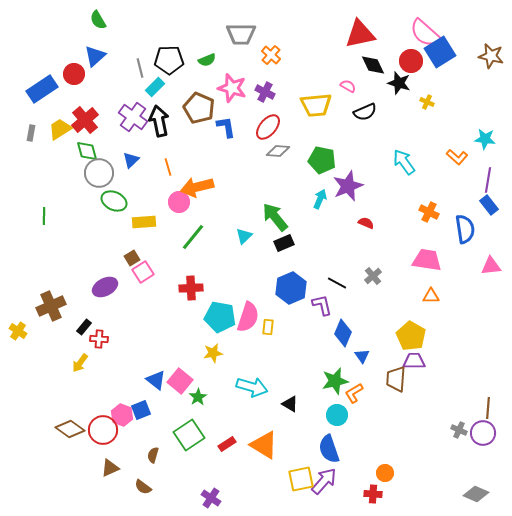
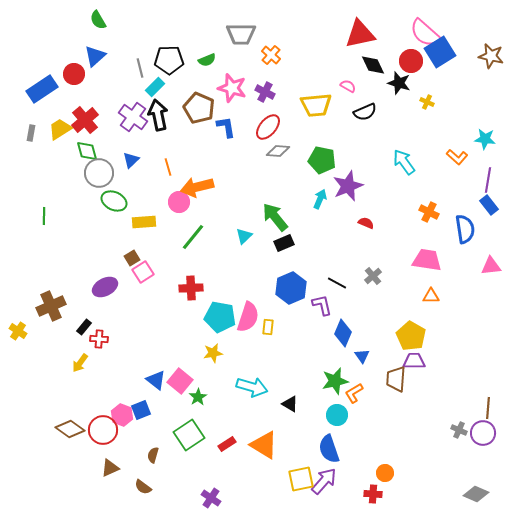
black arrow at (159, 121): moved 1 px left, 6 px up
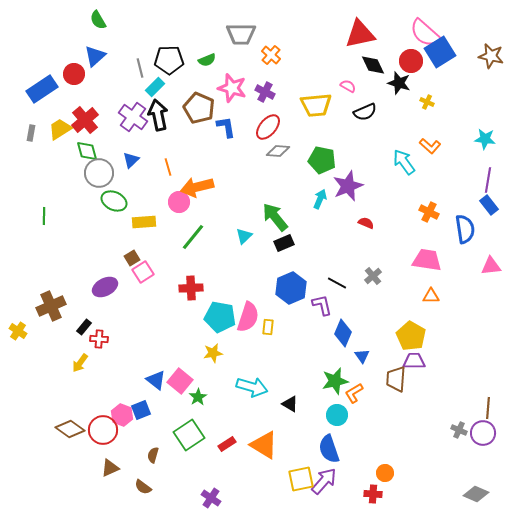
orange L-shape at (457, 157): moved 27 px left, 11 px up
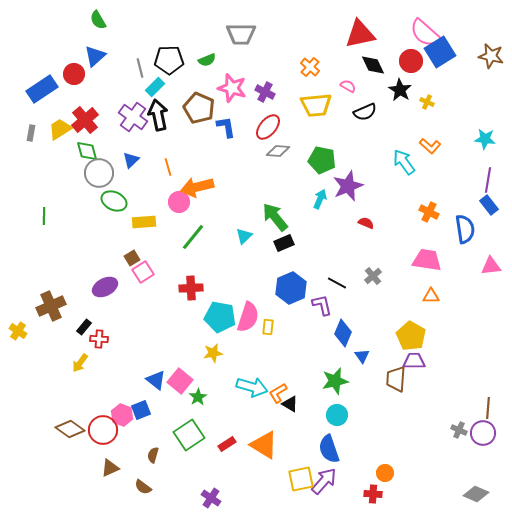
orange cross at (271, 55): moved 39 px right, 12 px down
black star at (399, 83): moved 1 px right, 7 px down; rotated 15 degrees clockwise
orange L-shape at (354, 393): moved 76 px left
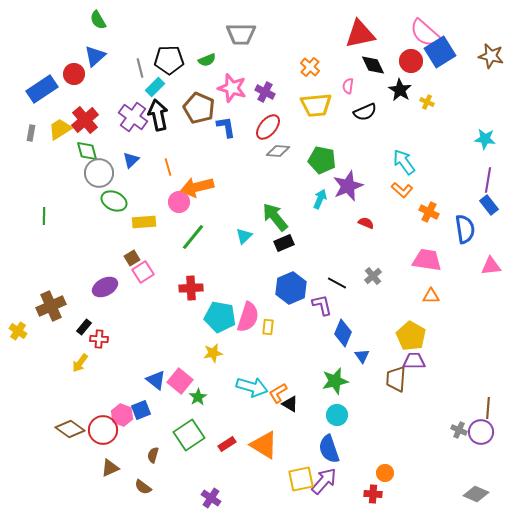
pink semicircle at (348, 86): rotated 112 degrees counterclockwise
orange L-shape at (430, 146): moved 28 px left, 44 px down
purple circle at (483, 433): moved 2 px left, 1 px up
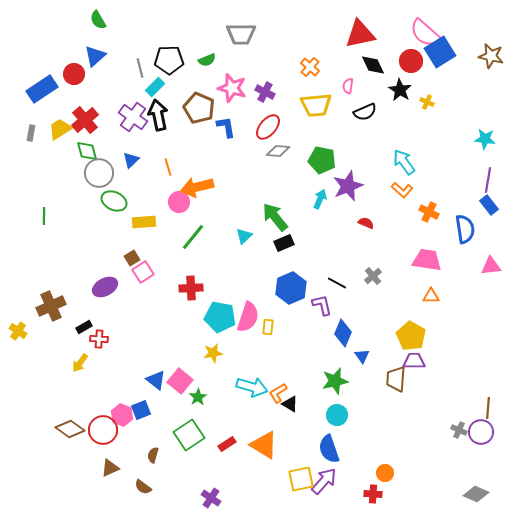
black rectangle at (84, 327): rotated 21 degrees clockwise
